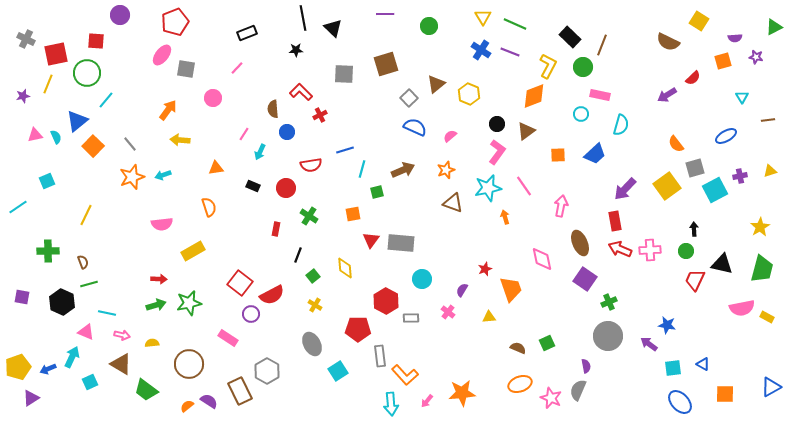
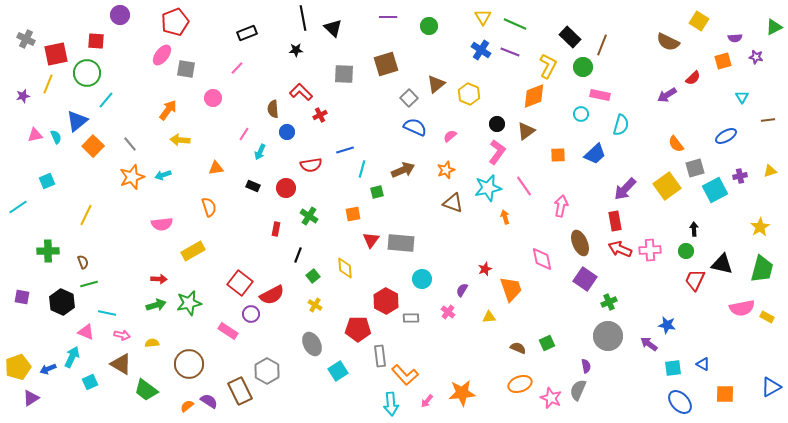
purple line at (385, 14): moved 3 px right, 3 px down
pink rectangle at (228, 338): moved 7 px up
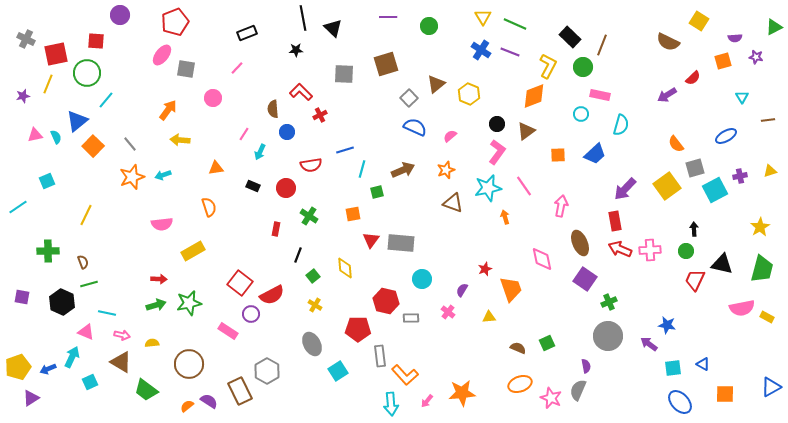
red hexagon at (386, 301): rotated 15 degrees counterclockwise
brown triangle at (121, 364): moved 2 px up
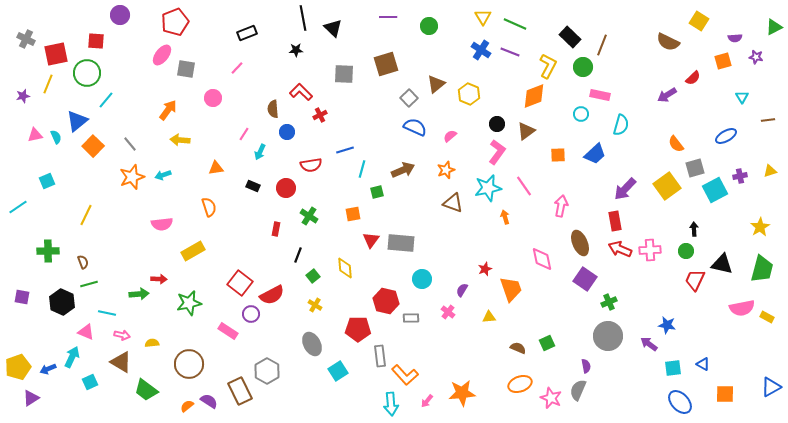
green arrow at (156, 305): moved 17 px left, 11 px up; rotated 12 degrees clockwise
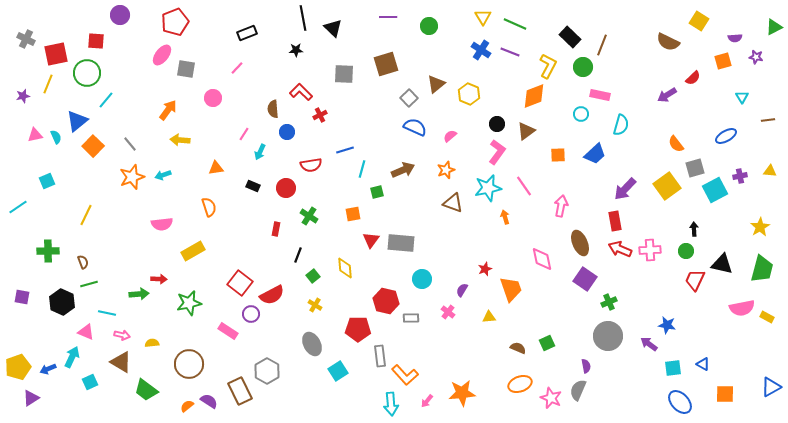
yellow triangle at (770, 171): rotated 24 degrees clockwise
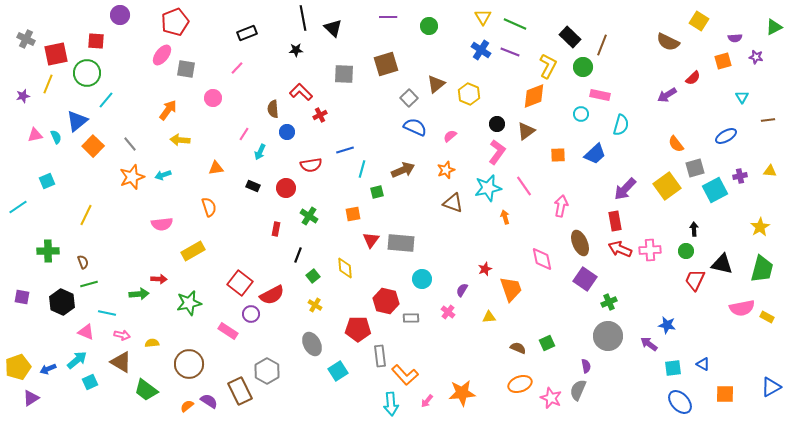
cyan arrow at (72, 357): moved 5 px right, 3 px down; rotated 25 degrees clockwise
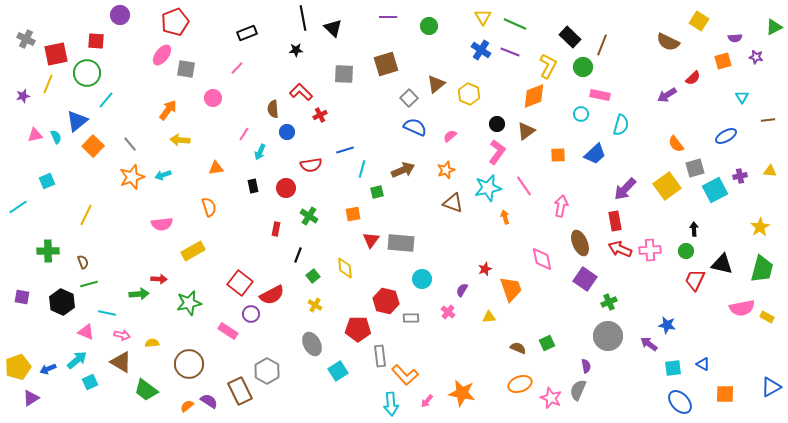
black rectangle at (253, 186): rotated 56 degrees clockwise
orange star at (462, 393): rotated 16 degrees clockwise
